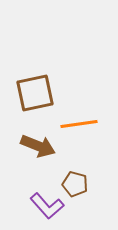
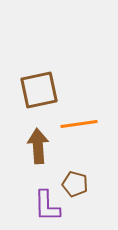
brown square: moved 4 px right, 3 px up
brown arrow: rotated 116 degrees counterclockwise
purple L-shape: rotated 40 degrees clockwise
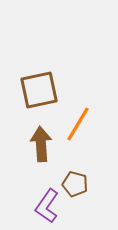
orange line: moved 1 px left; rotated 51 degrees counterclockwise
brown arrow: moved 3 px right, 2 px up
purple L-shape: rotated 36 degrees clockwise
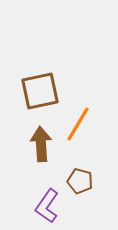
brown square: moved 1 px right, 1 px down
brown pentagon: moved 5 px right, 3 px up
